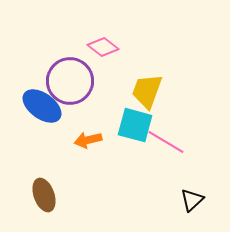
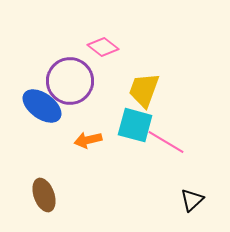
yellow trapezoid: moved 3 px left, 1 px up
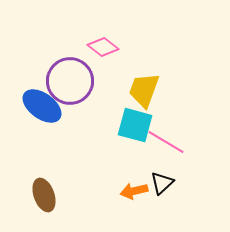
orange arrow: moved 46 px right, 51 px down
black triangle: moved 30 px left, 17 px up
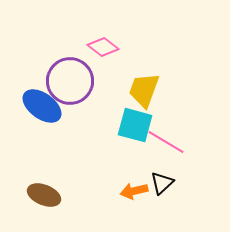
brown ellipse: rotated 48 degrees counterclockwise
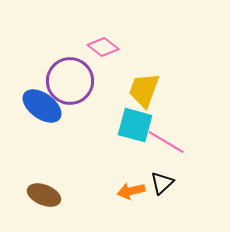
orange arrow: moved 3 px left
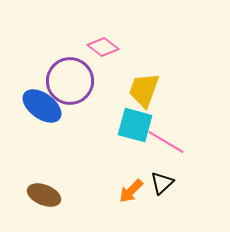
orange arrow: rotated 32 degrees counterclockwise
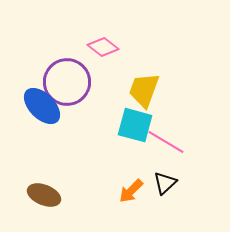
purple circle: moved 3 px left, 1 px down
blue ellipse: rotated 9 degrees clockwise
black triangle: moved 3 px right
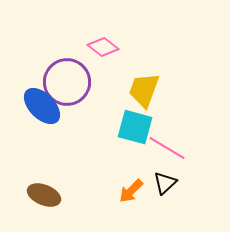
cyan square: moved 2 px down
pink line: moved 1 px right, 6 px down
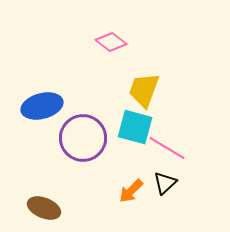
pink diamond: moved 8 px right, 5 px up
purple circle: moved 16 px right, 56 px down
blue ellipse: rotated 60 degrees counterclockwise
brown ellipse: moved 13 px down
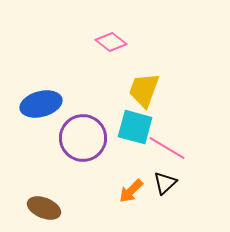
blue ellipse: moved 1 px left, 2 px up
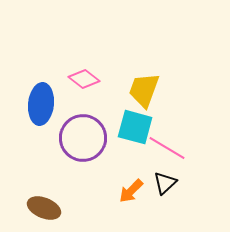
pink diamond: moved 27 px left, 37 px down
blue ellipse: rotated 69 degrees counterclockwise
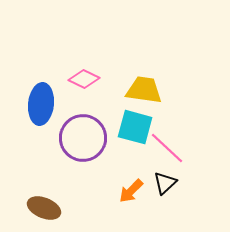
pink diamond: rotated 12 degrees counterclockwise
yellow trapezoid: rotated 78 degrees clockwise
pink line: rotated 12 degrees clockwise
